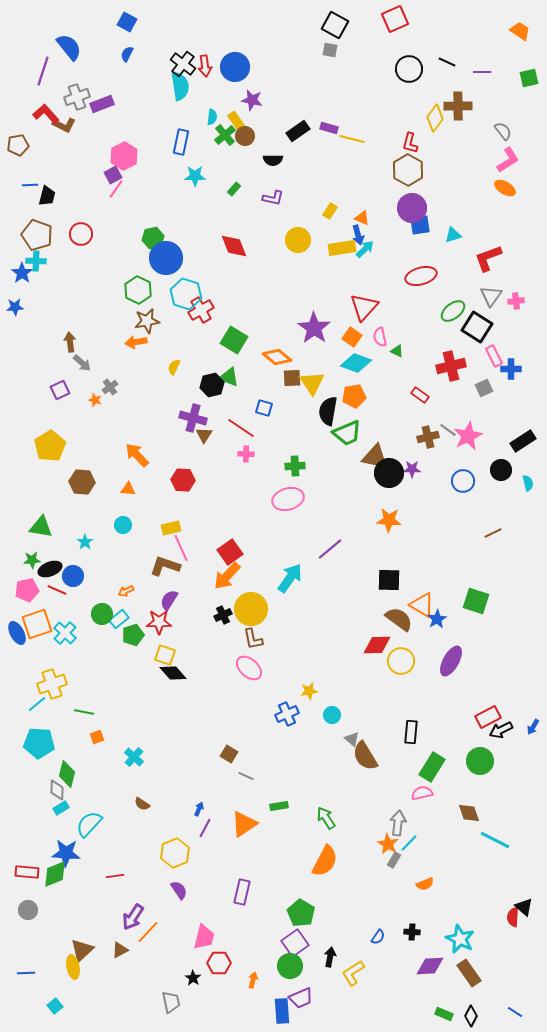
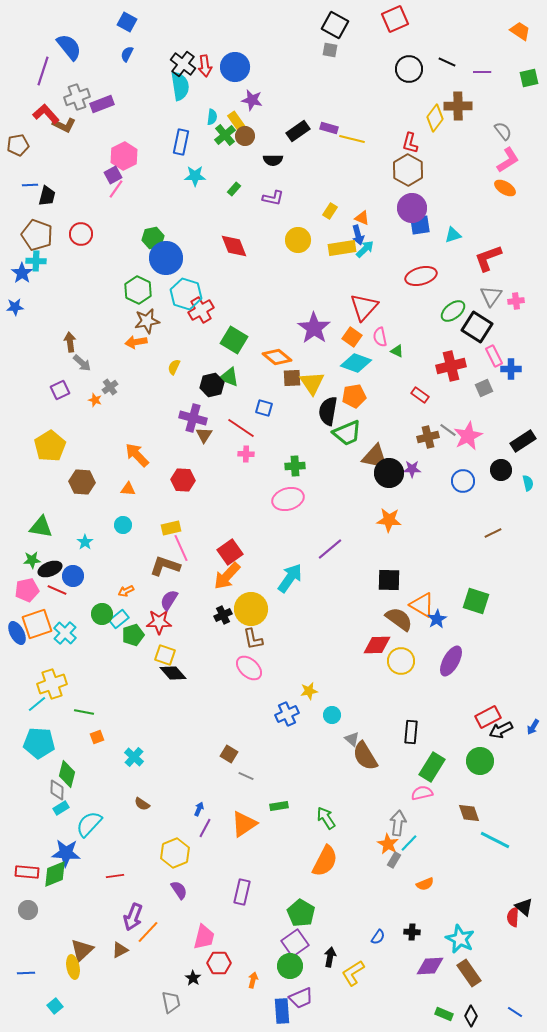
purple arrow at (133, 917): rotated 12 degrees counterclockwise
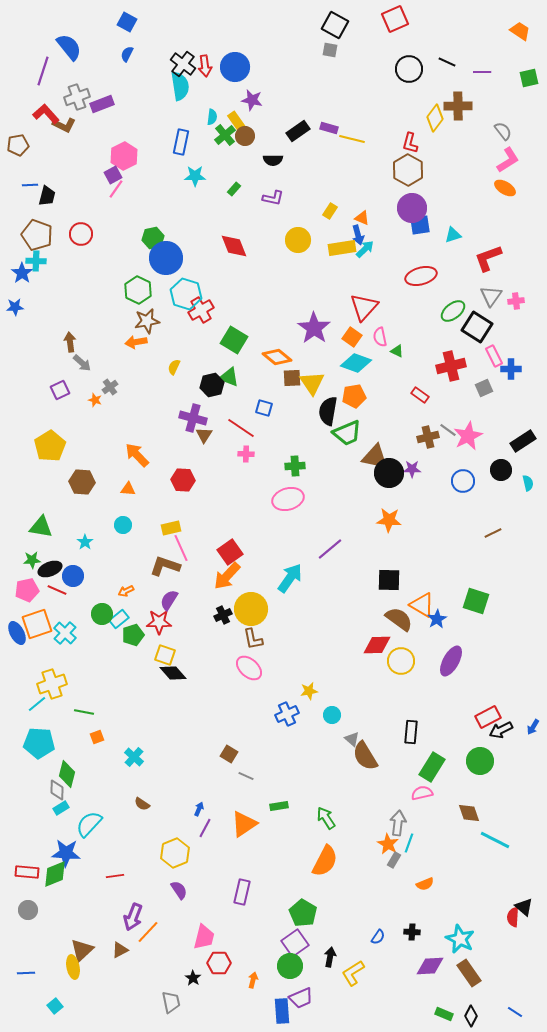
cyan line at (409, 843): rotated 24 degrees counterclockwise
green pentagon at (301, 913): moved 2 px right
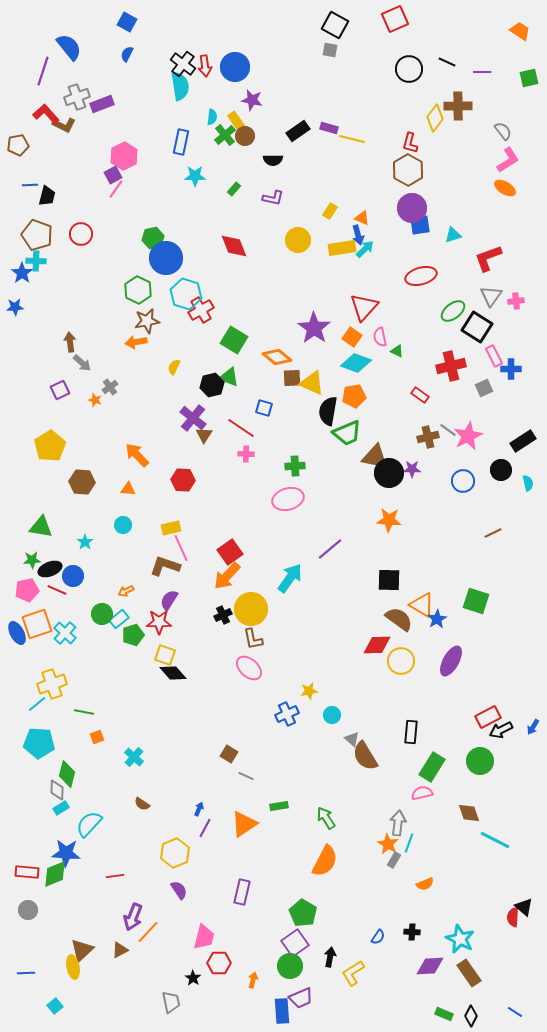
yellow triangle at (312, 383): rotated 32 degrees counterclockwise
purple cross at (193, 418): rotated 24 degrees clockwise
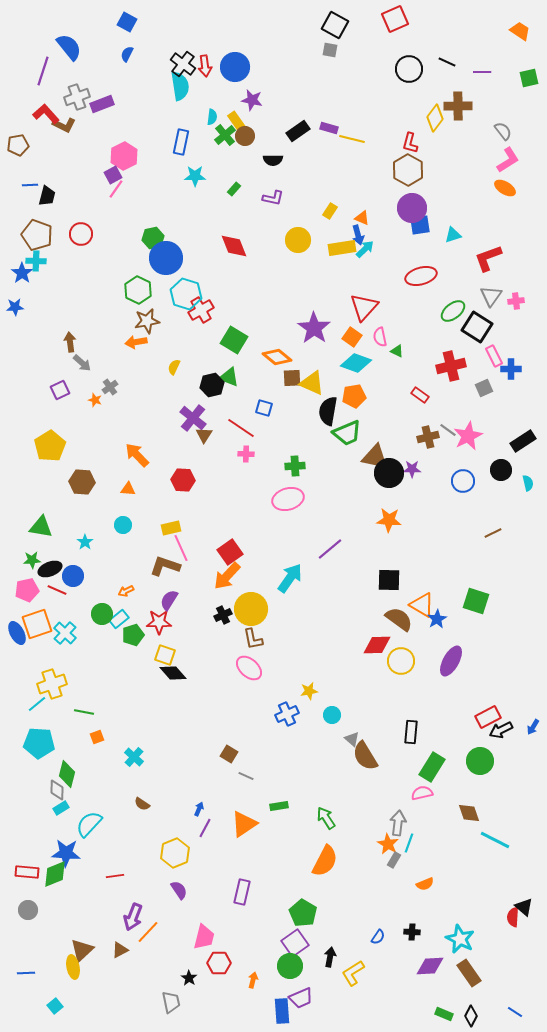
black star at (193, 978): moved 4 px left
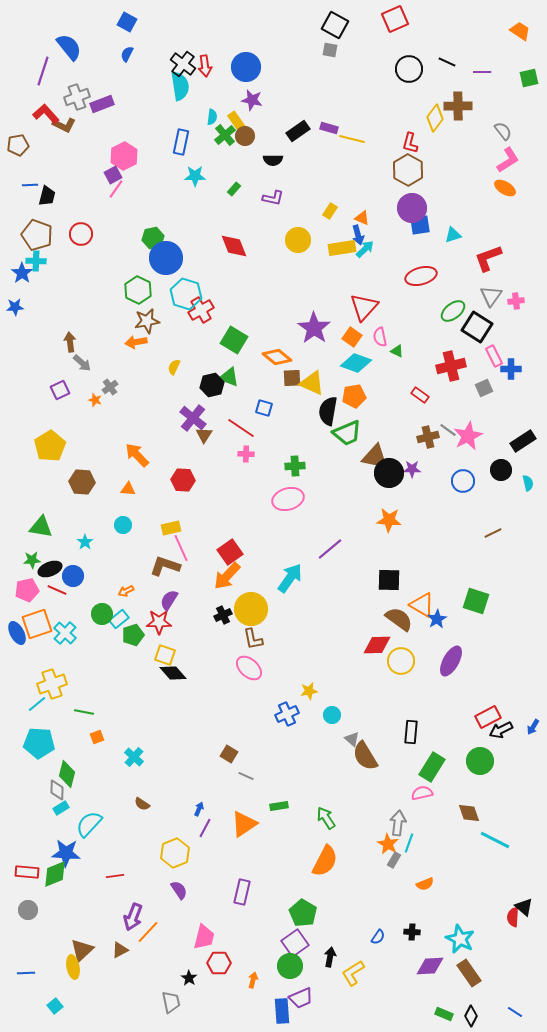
blue circle at (235, 67): moved 11 px right
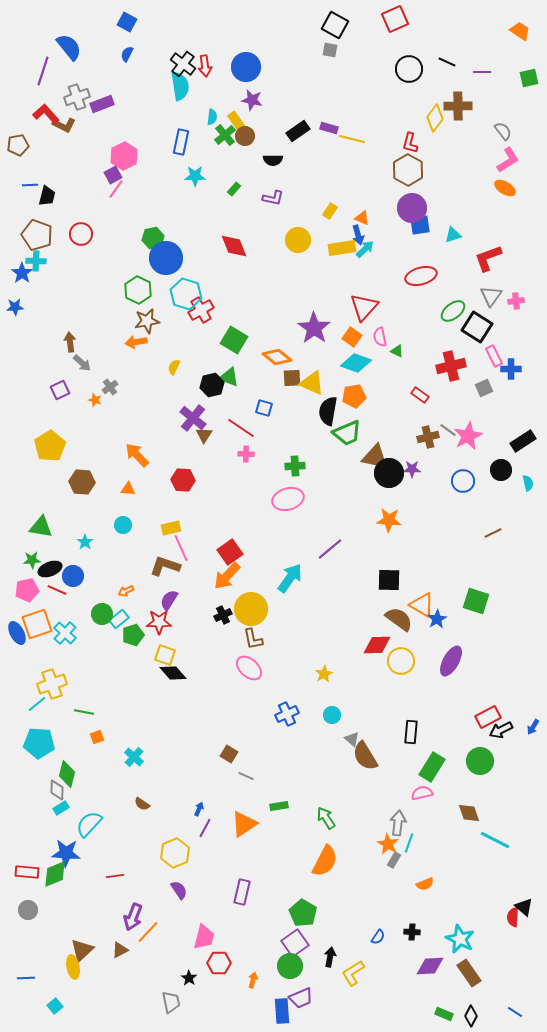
yellow star at (309, 691): moved 15 px right, 17 px up; rotated 18 degrees counterclockwise
blue line at (26, 973): moved 5 px down
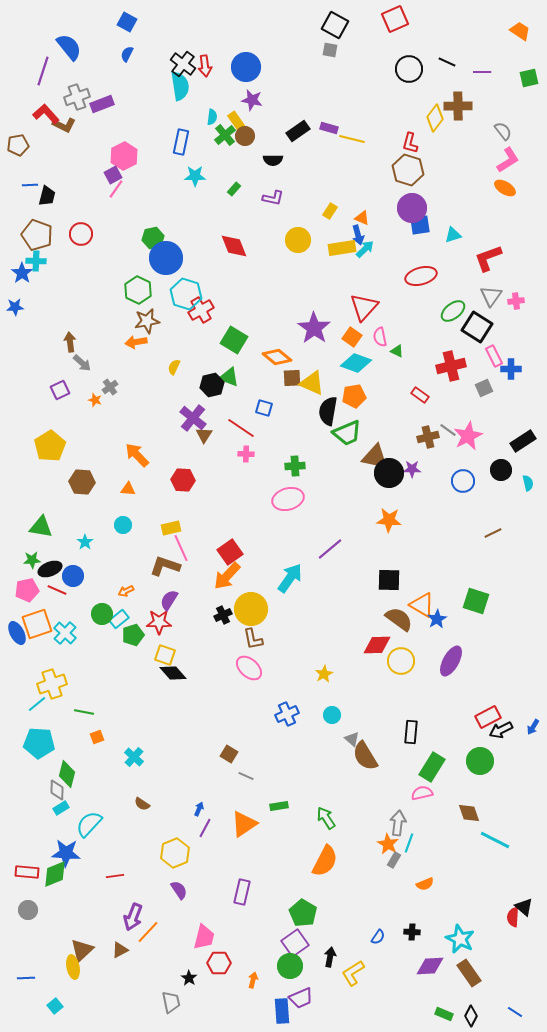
brown hexagon at (408, 170): rotated 12 degrees counterclockwise
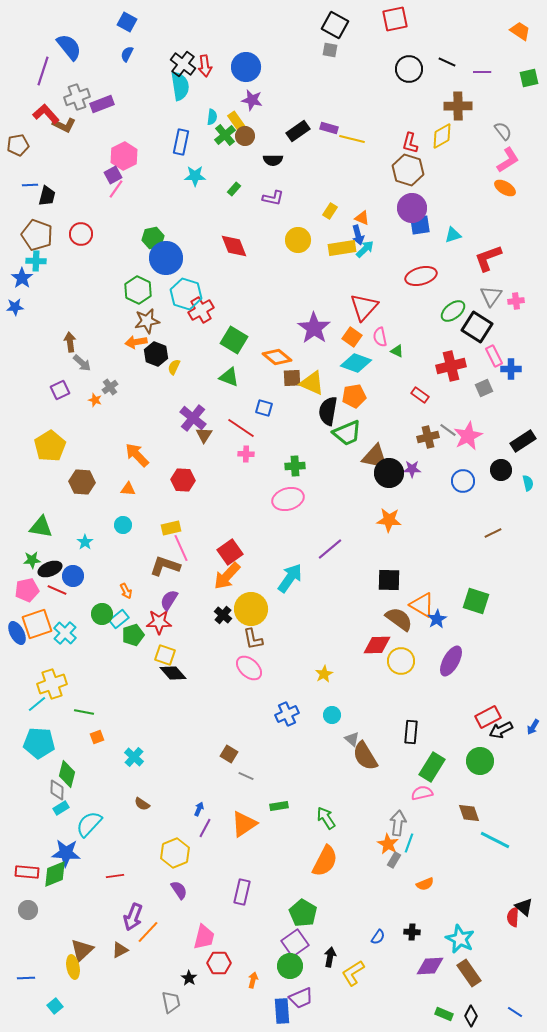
red square at (395, 19): rotated 12 degrees clockwise
yellow diamond at (435, 118): moved 7 px right, 18 px down; rotated 24 degrees clockwise
blue star at (22, 273): moved 5 px down
black hexagon at (212, 385): moved 56 px left, 31 px up; rotated 25 degrees counterclockwise
orange arrow at (126, 591): rotated 91 degrees counterclockwise
black cross at (223, 615): rotated 24 degrees counterclockwise
